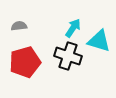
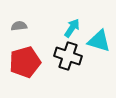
cyan arrow: moved 1 px left
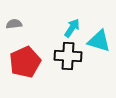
gray semicircle: moved 5 px left, 2 px up
black cross: rotated 16 degrees counterclockwise
red pentagon: rotated 8 degrees counterclockwise
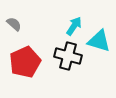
gray semicircle: rotated 49 degrees clockwise
cyan arrow: moved 2 px right, 2 px up
black cross: rotated 12 degrees clockwise
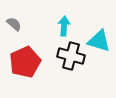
cyan arrow: moved 10 px left; rotated 30 degrees counterclockwise
black cross: moved 3 px right
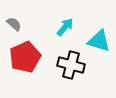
cyan arrow: moved 1 px right, 1 px down; rotated 36 degrees clockwise
black cross: moved 9 px down
red pentagon: moved 5 px up
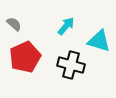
cyan arrow: moved 1 px right, 1 px up
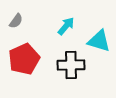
gray semicircle: moved 2 px right, 3 px up; rotated 84 degrees clockwise
red pentagon: moved 1 px left, 2 px down
black cross: rotated 16 degrees counterclockwise
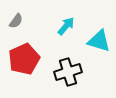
black cross: moved 3 px left, 7 px down; rotated 16 degrees counterclockwise
